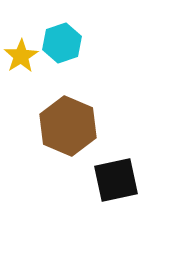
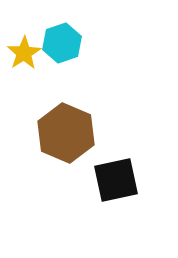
yellow star: moved 3 px right, 3 px up
brown hexagon: moved 2 px left, 7 px down
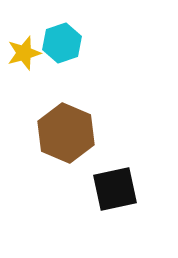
yellow star: rotated 16 degrees clockwise
black square: moved 1 px left, 9 px down
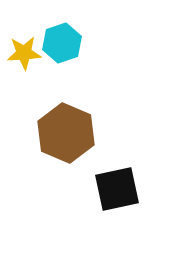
yellow star: rotated 12 degrees clockwise
black square: moved 2 px right
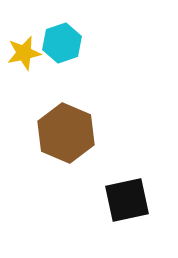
yellow star: rotated 8 degrees counterclockwise
black square: moved 10 px right, 11 px down
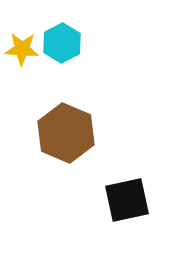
cyan hexagon: rotated 9 degrees counterclockwise
yellow star: moved 2 px left, 4 px up; rotated 16 degrees clockwise
